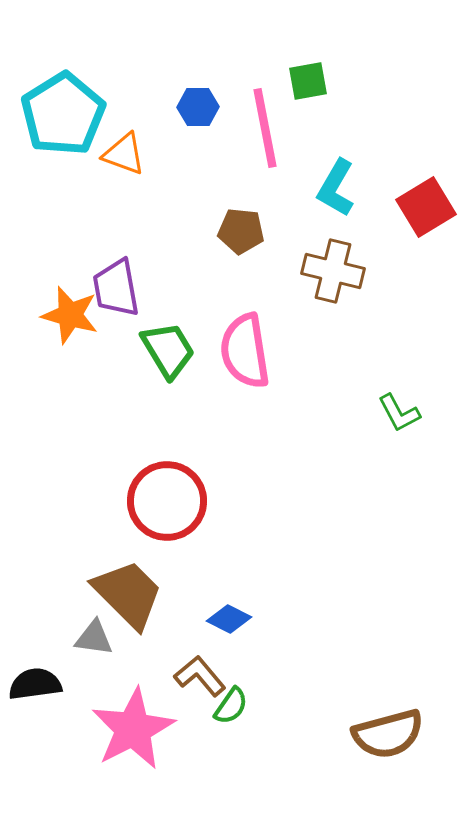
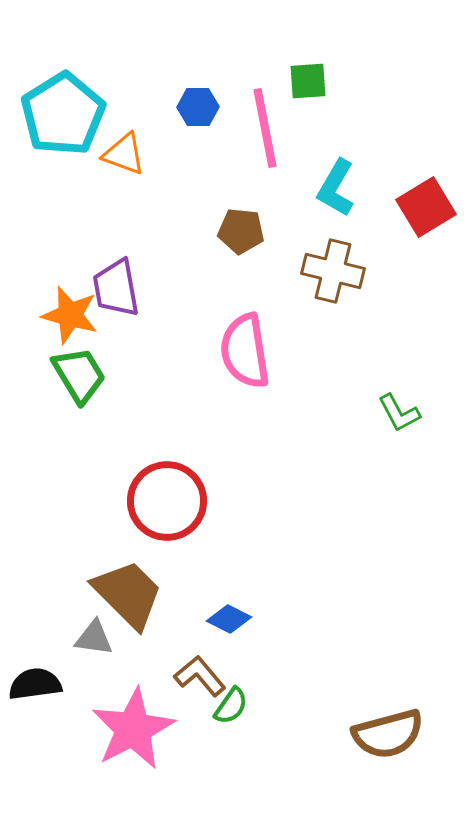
green square: rotated 6 degrees clockwise
green trapezoid: moved 89 px left, 25 px down
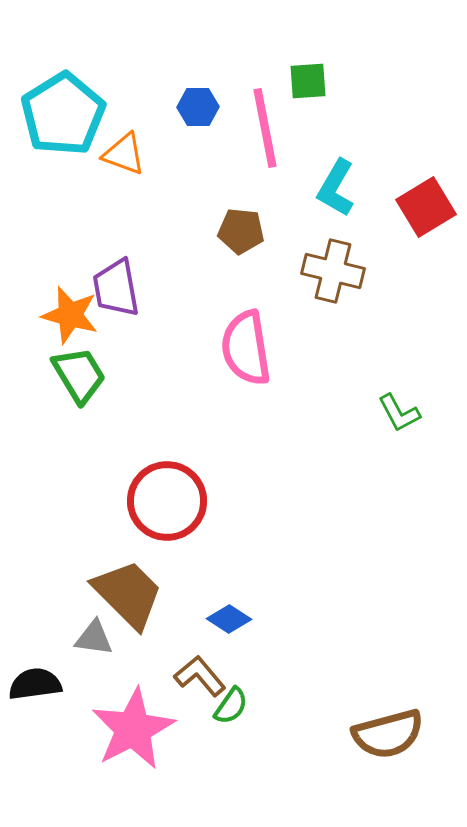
pink semicircle: moved 1 px right, 3 px up
blue diamond: rotated 6 degrees clockwise
